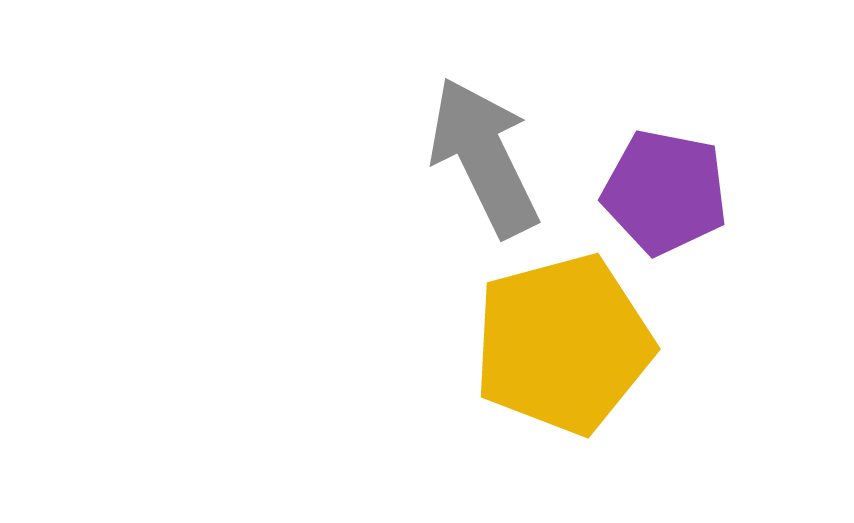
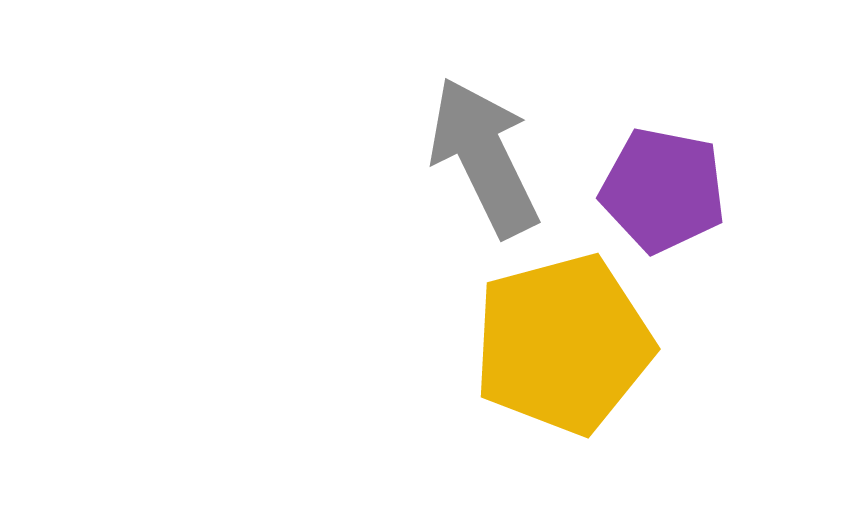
purple pentagon: moved 2 px left, 2 px up
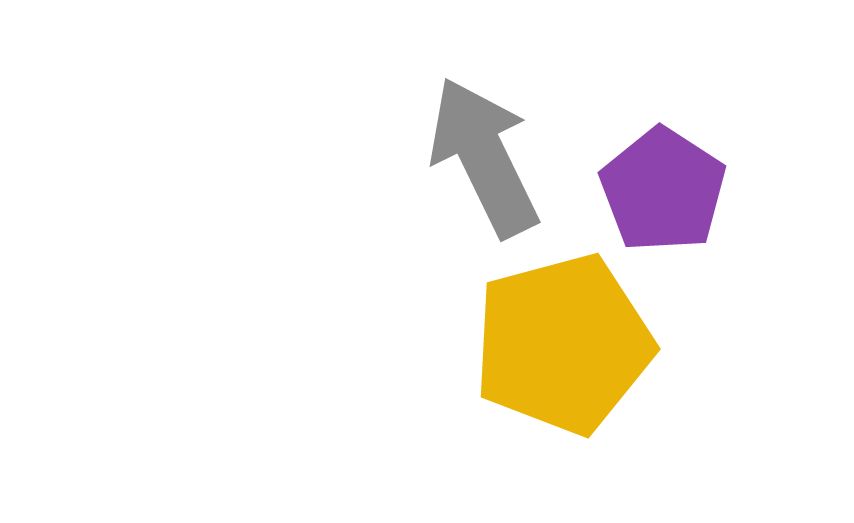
purple pentagon: rotated 22 degrees clockwise
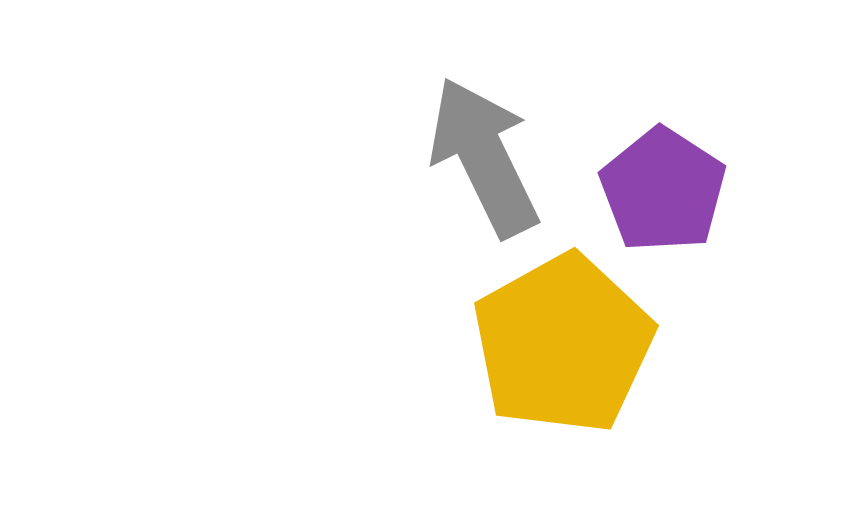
yellow pentagon: rotated 14 degrees counterclockwise
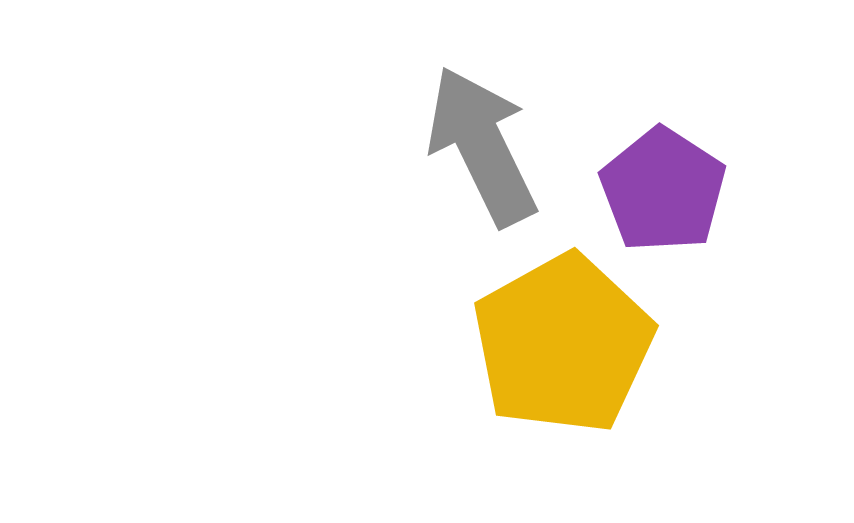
gray arrow: moved 2 px left, 11 px up
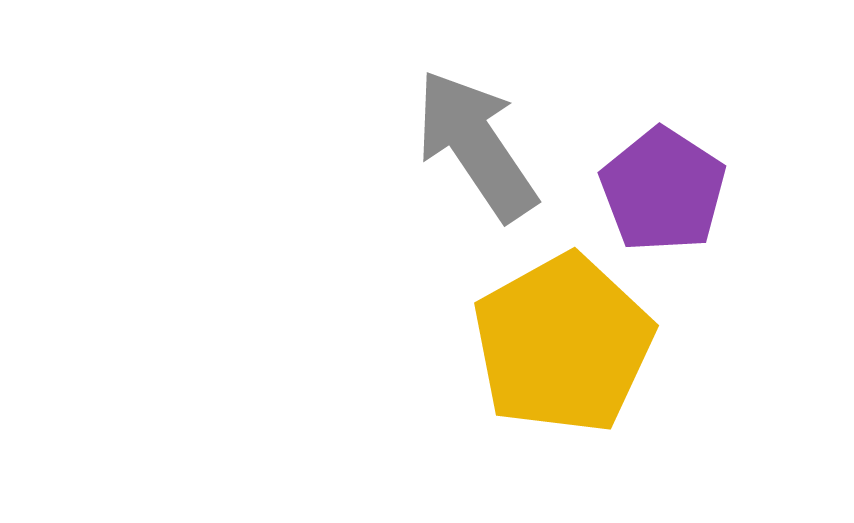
gray arrow: moved 6 px left, 1 px up; rotated 8 degrees counterclockwise
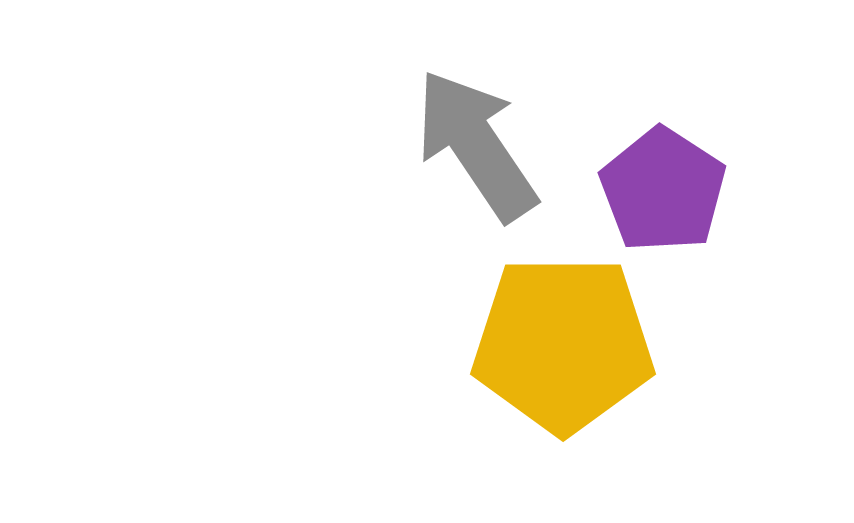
yellow pentagon: rotated 29 degrees clockwise
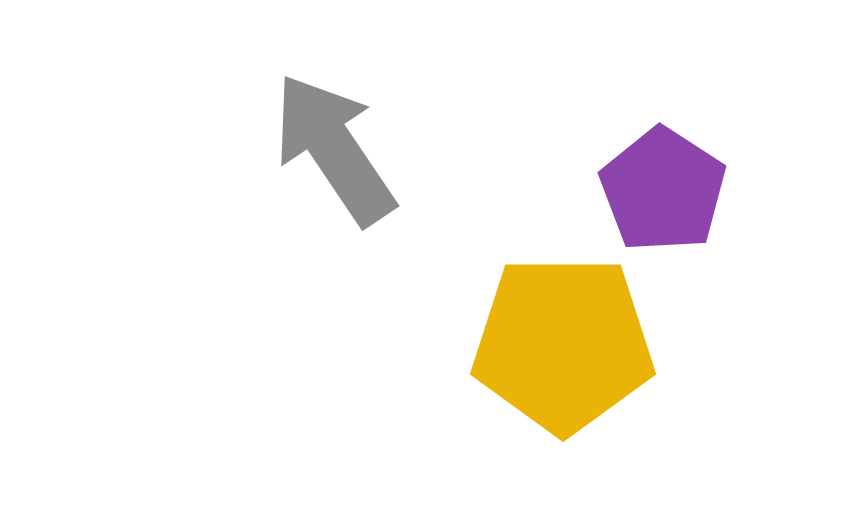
gray arrow: moved 142 px left, 4 px down
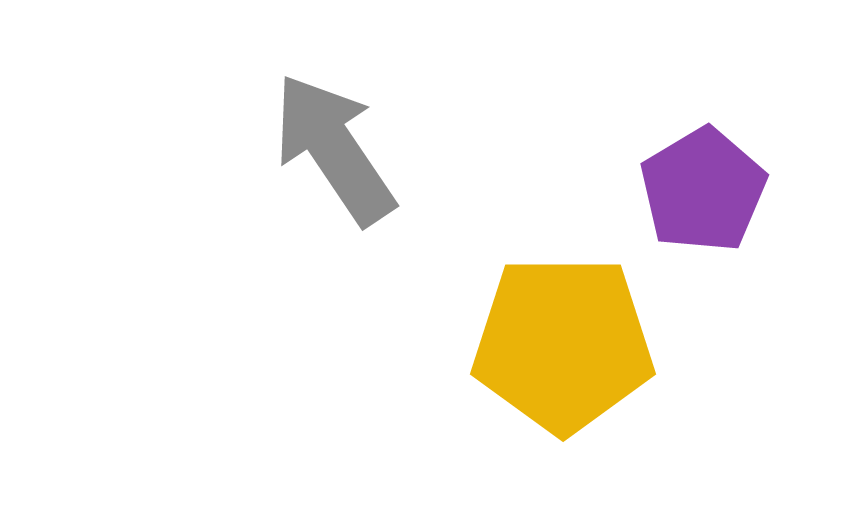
purple pentagon: moved 40 px right; rotated 8 degrees clockwise
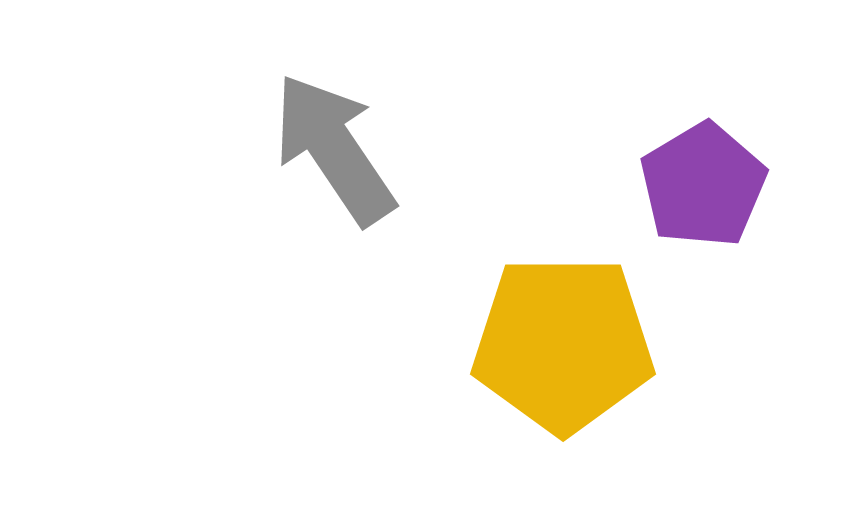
purple pentagon: moved 5 px up
